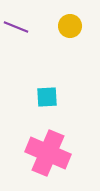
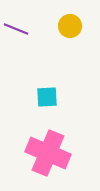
purple line: moved 2 px down
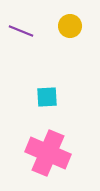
purple line: moved 5 px right, 2 px down
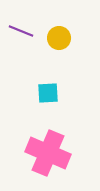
yellow circle: moved 11 px left, 12 px down
cyan square: moved 1 px right, 4 px up
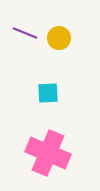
purple line: moved 4 px right, 2 px down
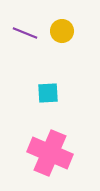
yellow circle: moved 3 px right, 7 px up
pink cross: moved 2 px right
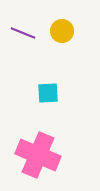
purple line: moved 2 px left
pink cross: moved 12 px left, 2 px down
